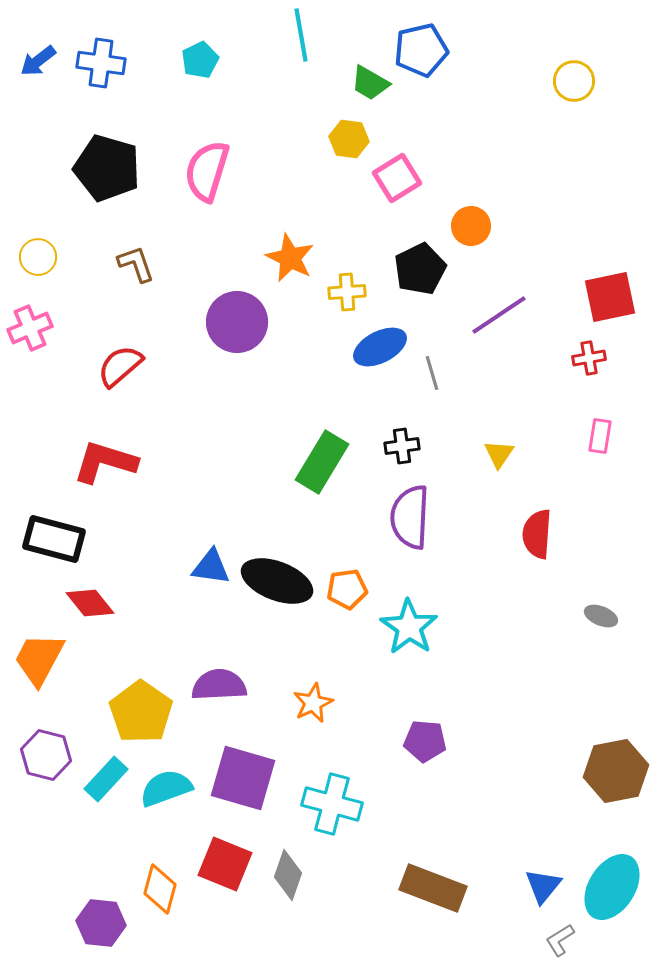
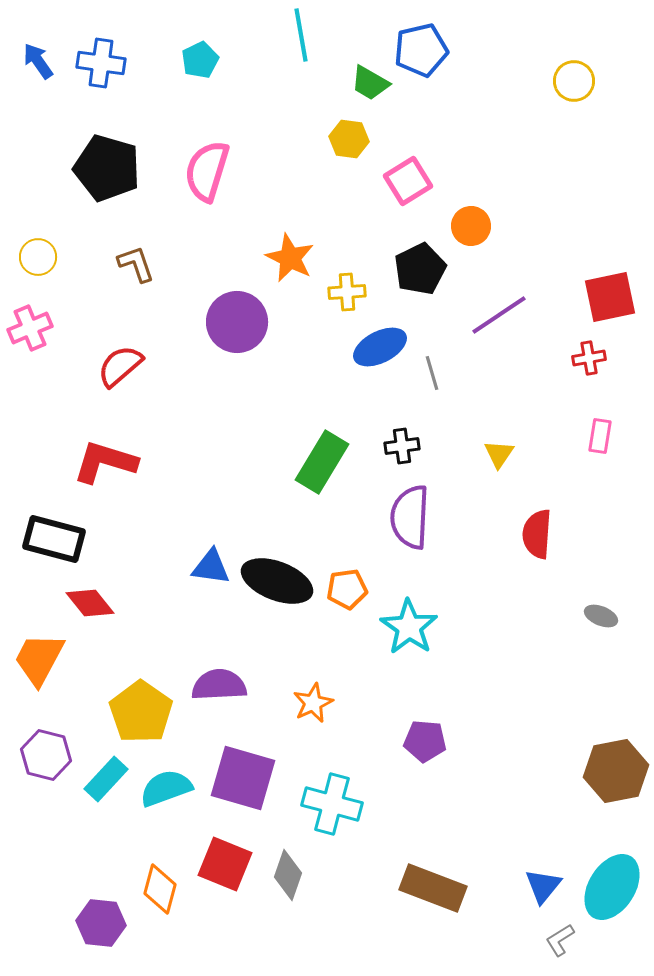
blue arrow at (38, 61): rotated 93 degrees clockwise
pink square at (397, 178): moved 11 px right, 3 px down
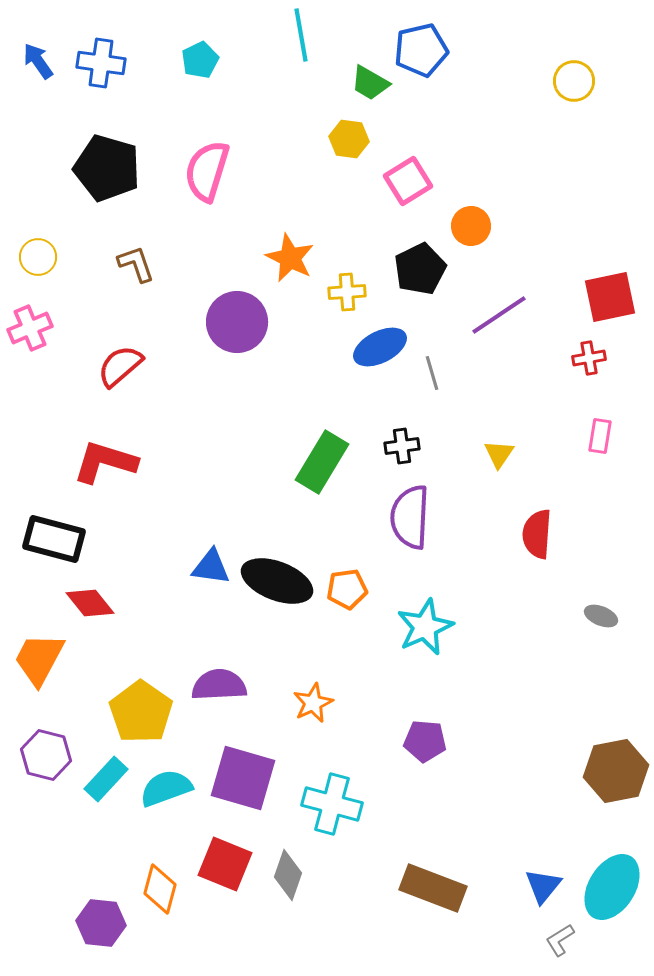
cyan star at (409, 627): moved 16 px right; rotated 14 degrees clockwise
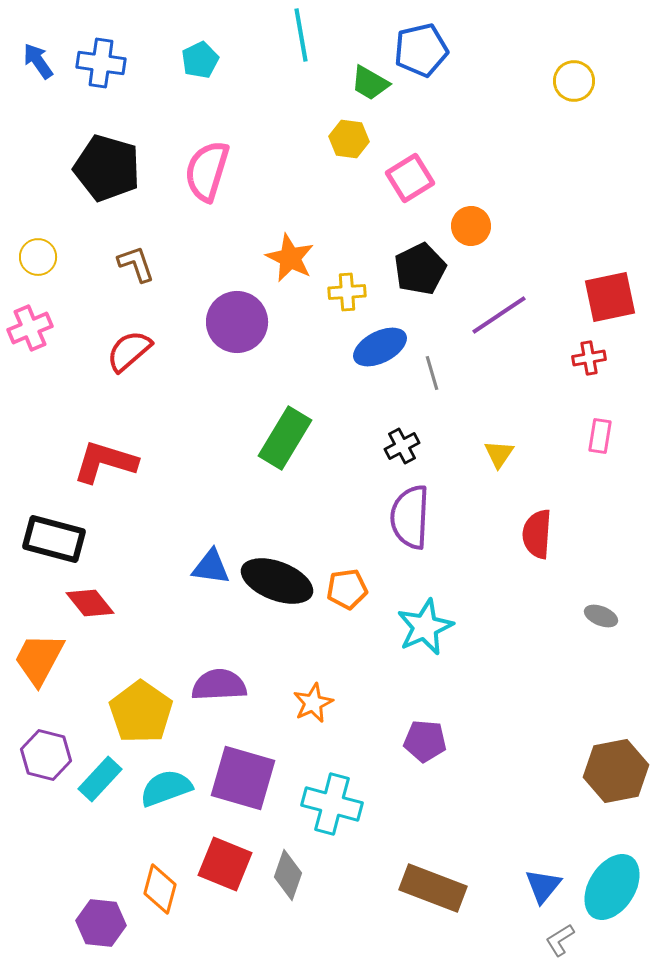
pink square at (408, 181): moved 2 px right, 3 px up
red semicircle at (120, 366): moved 9 px right, 15 px up
black cross at (402, 446): rotated 20 degrees counterclockwise
green rectangle at (322, 462): moved 37 px left, 24 px up
cyan rectangle at (106, 779): moved 6 px left
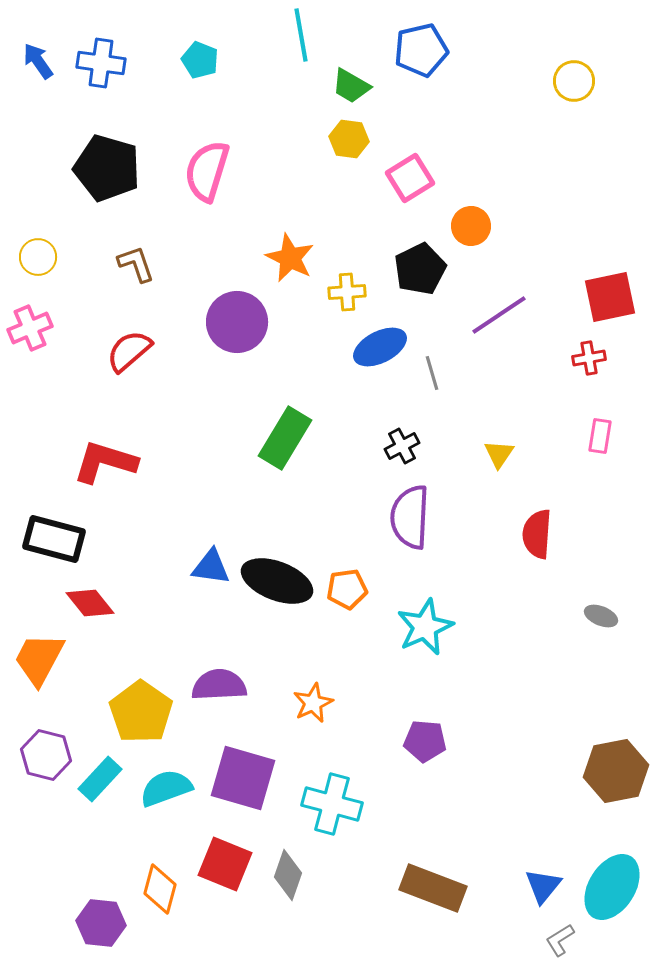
cyan pentagon at (200, 60): rotated 24 degrees counterclockwise
green trapezoid at (370, 83): moved 19 px left, 3 px down
